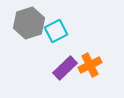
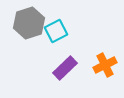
orange cross: moved 15 px right
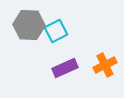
gray hexagon: moved 2 px down; rotated 20 degrees clockwise
purple rectangle: rotated 20 degrees clockwise
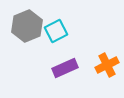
gray hexagon: moved 2 px left, 1 px down; rotated 24 degrees counterclockwise
orange cross: moved 2 px right
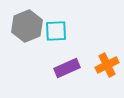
cyan square: rotated 25 degrees clockwise
purple rectangle: moved 2 px right
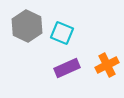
gray hexagon: rotated 12 degrees counterclockwise
cyan square: moved 6 px right, 2 px down; rotated 25 degrees clockwise
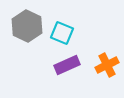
purple rectangle: moved 3 px up
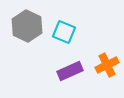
cyan square: moved 2 px right, 1 px up
purple rectangle: moved 3 px right, 6 px down
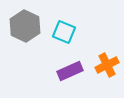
gray hexagon: moved 2 px left
